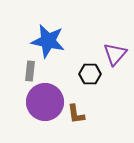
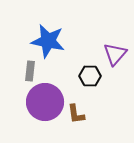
black hexagon: moved 2 px down
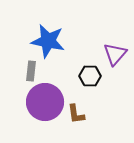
gray rectangle: moved 1 px right
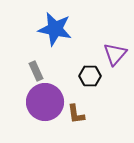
blue star: moved 7 px right, 12 px up
gray rectangle: moved 5 px right; rotated 30 degrees counterclockwise
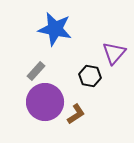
purple triangle: moved 1 px left, 1 px up
gray rectangle: rotated 66 degrees clockwise
black hexagon: rotated 10 degrees clockwise
brown L-shape: rotated 115 degrees counterclockwise
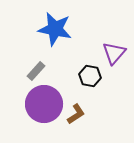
purple circle: moved 1 px left, 2 px down
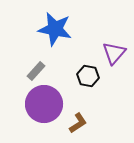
black hexagon: moved 2 px left
brown L-shape: moved 2 px right, 9 px down
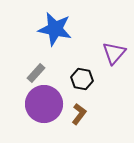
gray rectangle: moved 2 px down
black hexagon: moved 6 px left, 3 px down
brown L-shape: moved 1 px right, 9 px up; rotated 20 degrees counterclockwise
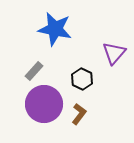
gray rectangle: moved 2 px left, 2 px up
black hexagon: rotated 15 degrees clockwise
